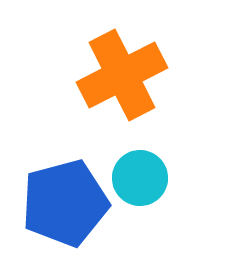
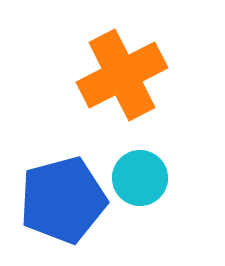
blue pentagon: moved 2 px left, 3 px up
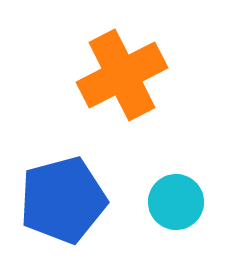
cyan circle: moved 36 px right, 24 px down
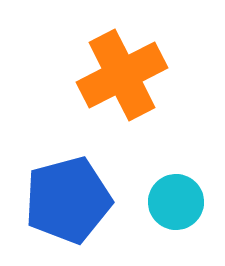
blue pentagon: moved 5 px right
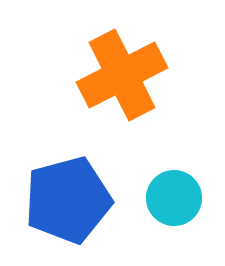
cyan circle: moved 2 px left, 4 px up
